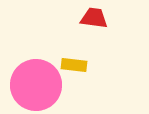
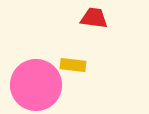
yellow rectangle: moved 1 px left
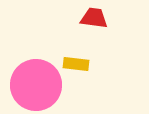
yellow rectangle: moved 3 px right, 1 px up
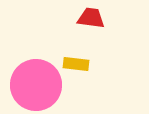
red trapezoid: moved 3 px left
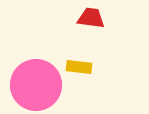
yellow rectangle: moved 3 px right, 3 px down
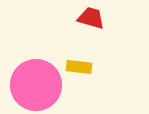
red trapezoid: rotated 8 degrees clockwise
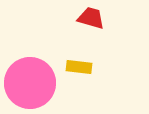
pink circle: moved 6 px left, 2 px up
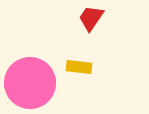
red trapezoid: rotated 72 degrees counterclockwise
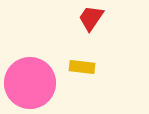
yellow rectangle: moved 3 px right
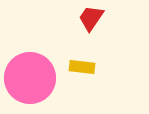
pink circle: moved 5 px up
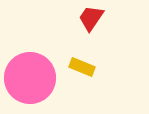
yellow rectangle: rotated 15 degrees clockwise
